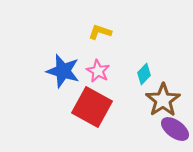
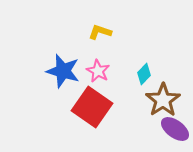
red square: rotated 6 degrees clockwise
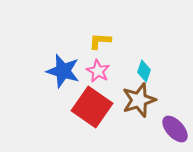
yellow L-shape: moved 9 px down; rotated 15 degrees counterclockwise
cyan diamond: moved 3 px up; rotated 25 degrees counterclockwise
brown star: moved 24 px left; rotated 16 degrees clockwise
purple ellipse: rotated 12 degrees clockwise
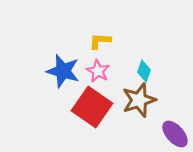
purple ellipse: moved 5 px down
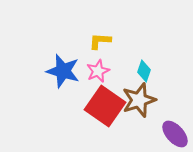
pink star: rotated 20 degrees clockwise
red square: moved 13 px right, 1 px up
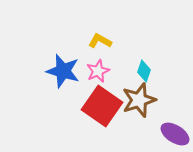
yellow L-shape: rotated 25 degrees clockwise
red square: moved 3 px left
purple ellipse: rotated 16 degrees counterclockwise
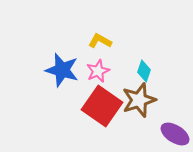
blue star: moved 1 px left, 1 px up
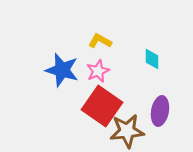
cyan diamond: moved 8 px right, 12 px up; rotated 20 degrees counterclockwise
brown star: moved 12 px left, 31 px down; rotated 12 degrees clockwise
purple ellipse: moved 15 px left, 23 px up; rotated 68 degrees clockwise
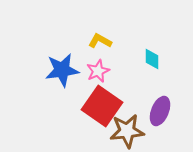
blue star: rotated 24 degrees counterclockwise
purple ellipse: rotated 12 degrees clockwise
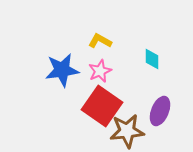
pink star: moved 2 px right
